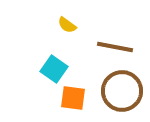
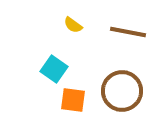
yellow semicircle: moved 6 px right
brown line: moved 13 px right, 15 px up
orange square: moved 2 px down
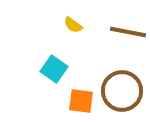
orange square: moved 8 px right, 1 px down
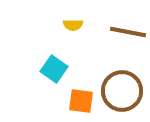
yellow semicircle: rotated 36 degrees counterclockwise
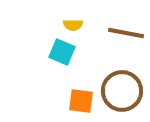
brown line: moved 2 px left, 1 px down
cyan square: moved 8 px right, 17 px up; rotated 12 degrees counterclockwise
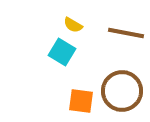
yellow semicircle: rotated 30 degrees clockwise
cyan square: rotated 8 degrees clockwise
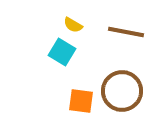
brown line: moved 1 px up
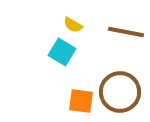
brown circle: moved 2 px left, 1 px down
